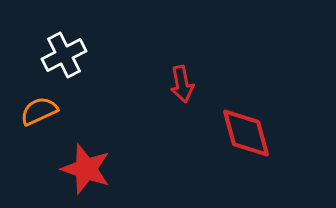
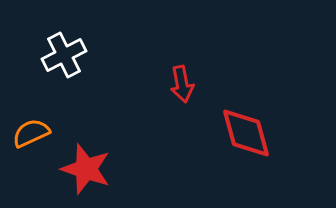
orange semicircle: moved 8 px left, 22 px down
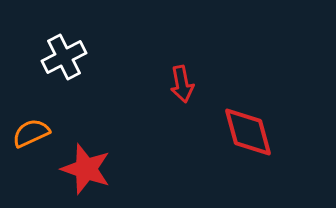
white cross: moved 2 px down
red diamond: moved 2 px right, 1 px up
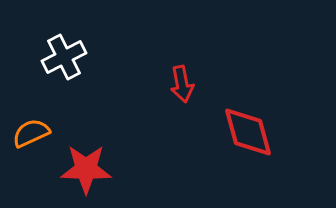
red star: rotated 18 degrees counterclockwise
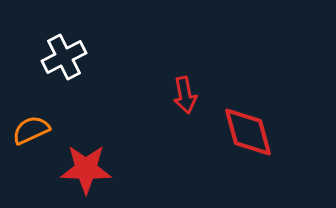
red arrow: moved 3 px right, 11 px down
orange semicircle: moved 3 px up
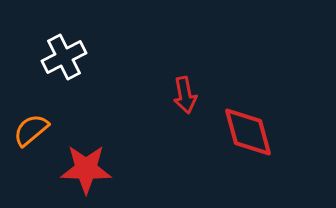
orange semicircle: rotated 15 degrees counterclockwise
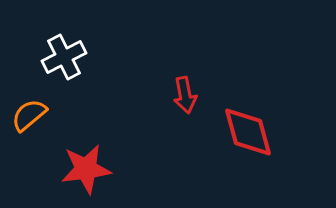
orange semicircle: moved 2 px left, 15 px up
red star: rotated 9 degrees counterclockwise
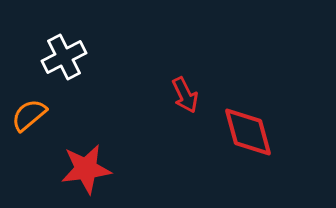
red arrow: rotated 15 degrees counterclockwise
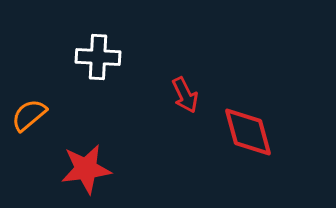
white cross: moved 34 px right; rotated 30 degrees clockwise
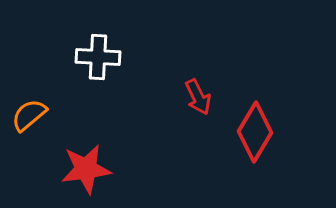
red arrow: moved 13 px right, 2 px down
red diamond: moved 7 px right; rotated 46 degrees clockwise
